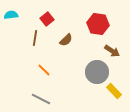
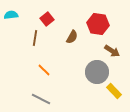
brown semicircle: moved 6 px right, 3 px up; rotated 16 degrees counterclockwise
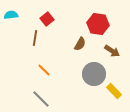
brown semicircle: moved 8 px right, 7 px down
gray circle: moved 3 px left, 2 px down
gray line: rotated 18 degrees clockwise
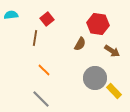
gray circle: moved 1 px right, 4 px down
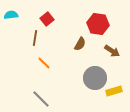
orange line: moved 7 px up
yellow rectangle: rotated 63 degrees counterclockwise
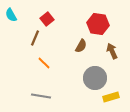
cyan semicircle: rotated 112 degrees counterclockwise
brown line: rotated 14 degrees clockwise
brown semicircle: moved 1 px right, 2 px down
brown arrow: rotated 147 degrees counterclockwise
yellow rectangle: moved 3 px left, 6 px down
gray line: moved 3 px up; rotated 36 degrees counterclockwise
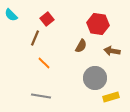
cyan semicircle: rotated 16 degrees counterclockwise
brown arrow: rotated 56 degrees counterclockwise
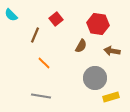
red square: moved 9 px right
brown line: moved 3 px up
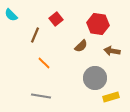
brown semicircle: rotated 16 degrees clockwise
